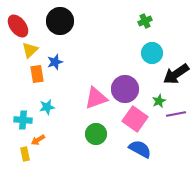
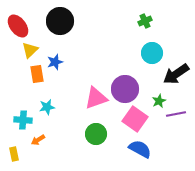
yellow rectangle: moved 11 px left
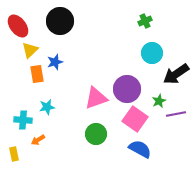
purple circle: moved 2 px right
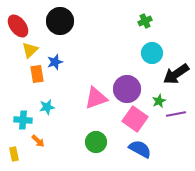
green circle: moved 8 px down
orange arrow: moved 1 px down; rotated 104 degrees counterclockwise
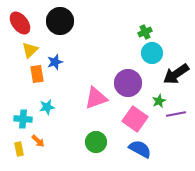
green cross: moved 11 px down
red ellipse: moved 2 px right, 3 px up
purple circle: moved 1 px right, 6 px up
cyan cross: moved 1 px up
yellow rectangle: moved 5 px right, 5 px up
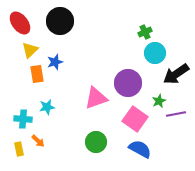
cyan circle: moved 3 px right
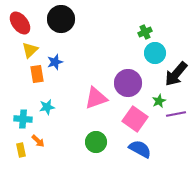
black circle: moved 1 px right, 2 px up
black arrow: rotated 16 degrees counterclockwise
yellow rectangle: moved 2 px right, 1 px down
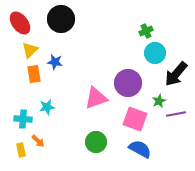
green cross: moved 1 px right, 1 px up
blue star: rotated 28 degrees clockwise
orange rectangle: moved 3 px left
pink square: rotated 15 degrees counterclockwise
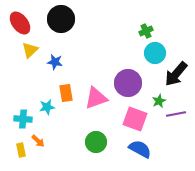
orange rectangle: moved 32 px right, 19 px down
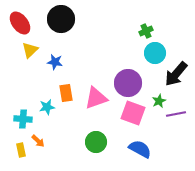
pink square: moved 2 px left, 6 px up
